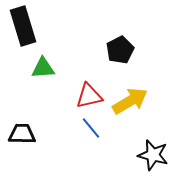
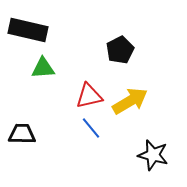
black rectangle: moved 5 px right, 4 px down; rotated 60 degrees counterclockwise
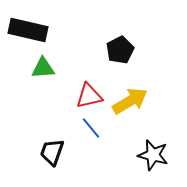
black trapezoid: moved 30 px right, 18 px down; rotated 72 degrees counterclockwise
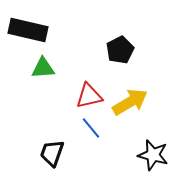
yellow arrow: moved 1 px down
black trapezoid: moved 1 px down
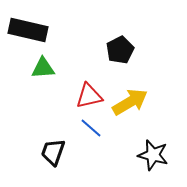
blue line: rotated 10 degrees counterclockwise
black trapezoid: moved 1 px right, 1 px up
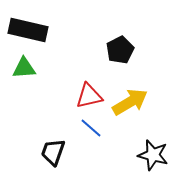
green triangle: moved 19 px left
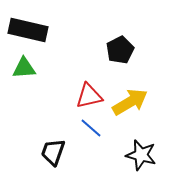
black star: moved 12 px left
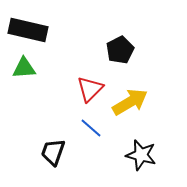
red triangle: moved 1 px right, 7 px up; rotated 32 degrees counterclockwise
